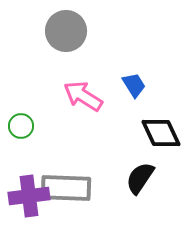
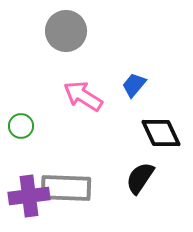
blue trapezoid: rotated 108 degrees counterclockwise
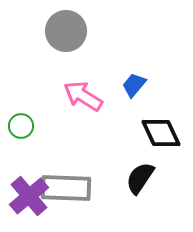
purple cross: rotated 33 degrees counterclockwise
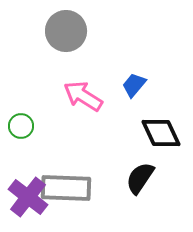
purple cross: moved 1 px left, 1 px down; rotated 12 degrees counterclockwise
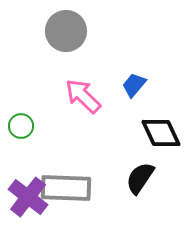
pink arrow: rotated 12 degrees clockwise
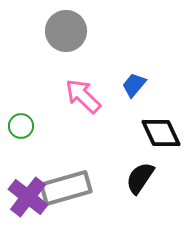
gray rectangle: rotated 18 degrees counterclockwise
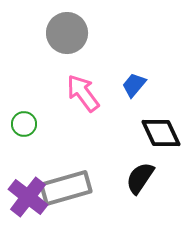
gray circle: moved 1 px right, 2 px down
pink arrow: moved 3 px up; rotated 9 degrees clockwise
green circle: moved 3 px right, 2 px up
